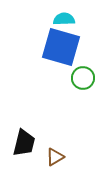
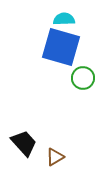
black trapezoid: rotated 56 degrees counterclockwise
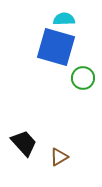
blue square: moved 5 px left
brown triangle: moved 4 px right
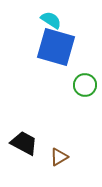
cyan semicircle: moved 13 px left, 1 px down; rotated 35 degrees clockwise
green circle: moved 2 px right, 7 px down
black trapezoid: rotated 20 degrees counterclockwise
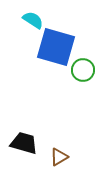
cyan semicircle: moved 18 px left
green circle: moved 2 px left, 15 px up
black trapezoid: rotated 12 degrees counterclockwise
